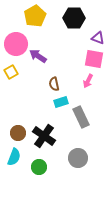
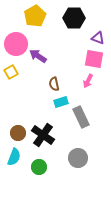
black cross: moved 1 px left, 1 px up
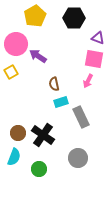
green circle: moved 2 px down
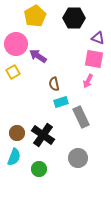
yellow square: moved 2 px right
brown circle: moved 1 px left
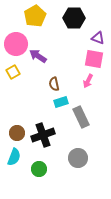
black cross: rotated 35 degrees clockwise
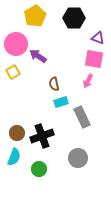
gray rectangle: moved 1 px right
black cross: moved 1 px left, 1 px down
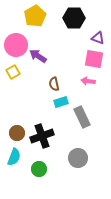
pink circle: moved 1 px down
pink arrow: rotated 72 degrees clockwise
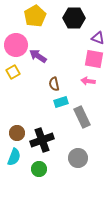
black cross: moved 4 px down
